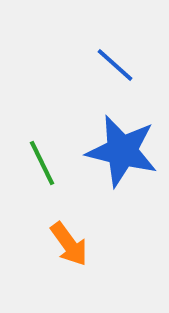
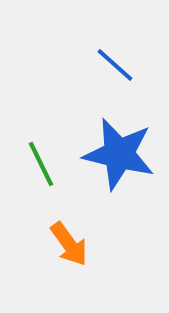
blue star: moved 3 px left, 3 px down
green line: moved 1 px left, 1 px down
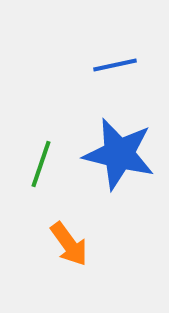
blue line: rotated 54 degrees counterclockwise
green line: rotated 45 degrees clockwise
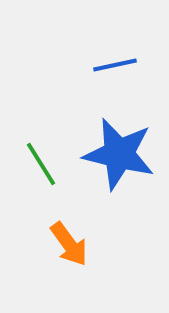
green line: rotated 51 degrees counterclockwise
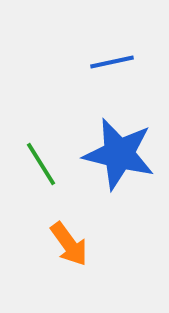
blue line: moved 3 px left, 3 px up
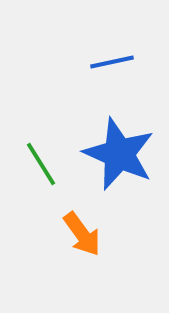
blue star: rotated 10 degrees clockwise
orange arrow: moved 13 px right, 10 px up
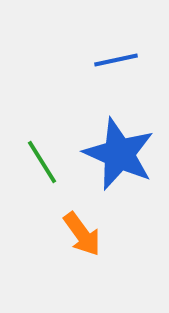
blue line: moved 4 px right, 2 px up
green line: moved 1 px right, 2 px up
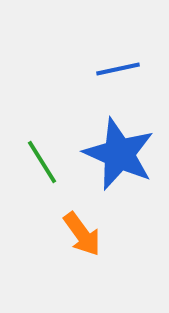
blue line: moved 2 px right, 9 px down
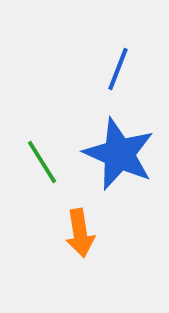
blue line: rotated 57 degrees counterclockwise
orange arrow: moved 2 px left, 1 px up; rotated 27 degrees clockwise
